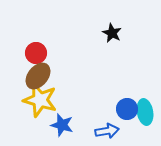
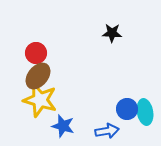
black star: rotated 24 degrees counterclockwise
blue star: moved 1 px right, 1 px down
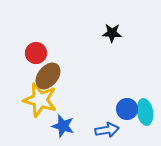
brown ellipse: moved 10 px right
blue arrow: moved 1 px up
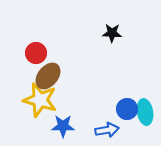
blue star: rotated 15 degrees counterclockwise
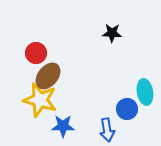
cyan ellipse: moved 20 px up
blue arrow: rotated 90 degrees clockwise
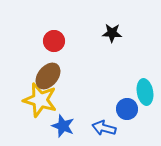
red circle: moved 18 px right, 12 px up
blue star: rotated 20 degrees clockwise
blue arrow: moved 3 px left, 2 px up; rotated 115 degrees clockwise
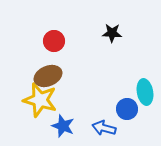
brown ellipse: rotated 28 degrees clockwise
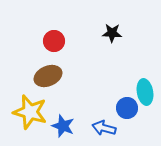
yellow star: moved 10 px left, 12 px down
blue circle: moved 1 px up
